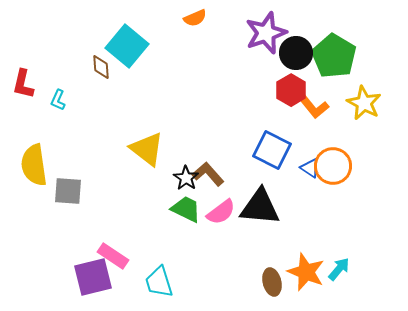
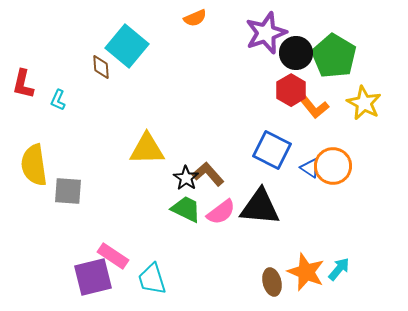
yellow triangle: rotated 39 degrees counterclockwise
cyan trapezoid: moved 7 px left, 3 px up
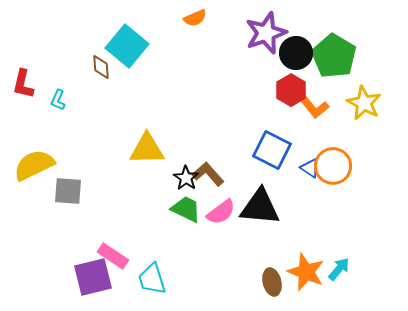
yellow semicircle: rotated 72 degrees clockwise
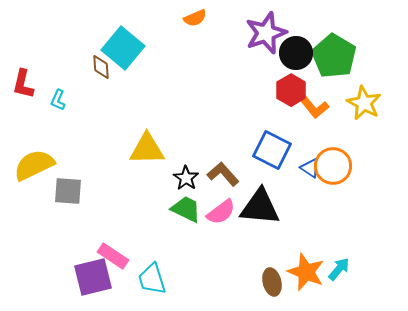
cyan square: moved 4 px left, 2 px down
brown L-shape: moved 15 px right
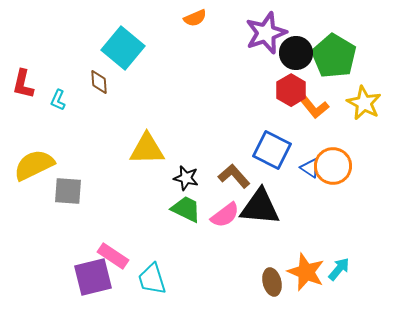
brown diamond: moved 2 px left, 15 px down
brown L-shape: moved 11 px right, 2 px down
black star: rotated 20 degrees counterclockwise
pink semicircle: moved 4 px right, 3 px down
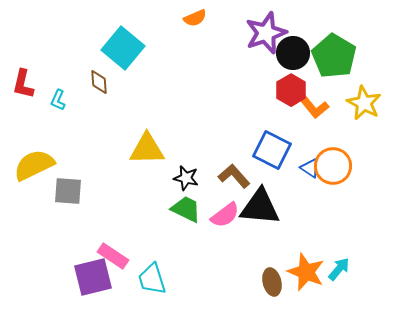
black circle: moved 3 px left
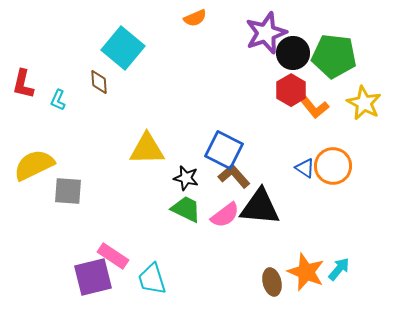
green pentagon: rotated 24 degrees counterclockwise
blue square: moved 48 px left
blue triangle: moved 5 px left
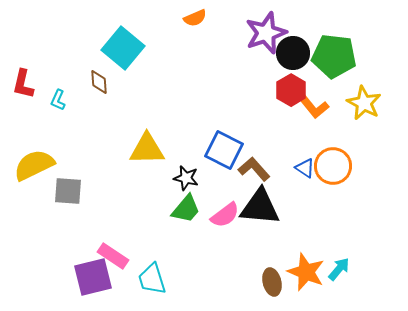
brown L-shape: moved 20 px right, 7 px up
green trapezoid: rotated 104 degrees clockwise
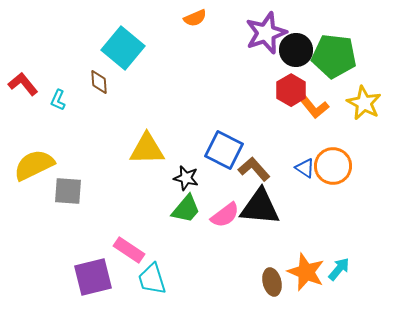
black circle: moved 3 px right, 3 px up
red L-shape: rotated 128 degrees clockwise
pink rectangle: moved 16 px right, 6 px up
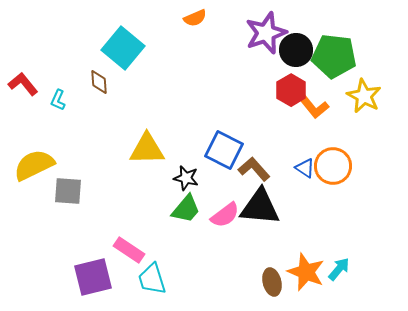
yellow star: moved 7 px up
